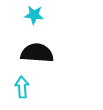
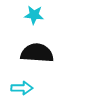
cyan arrow: moved 1 px down; rotated 95 degrees clockwise
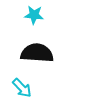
cyan arrow: rotated 45 degrees clockwise
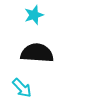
cyan star: rotated 24 degrees counterclockwise
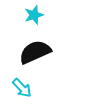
black semicircle: moved 2 px left, 1 px up; rotated 28 degrees counterclockwise
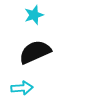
cyan arrow: rotated 50 degrees counterclockwise
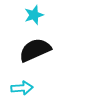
black semicircle: moved 2 px up
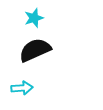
cyan star: moved 3 px down
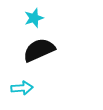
black semicircle: moved 4 px right
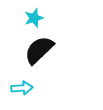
black semicircle: rotated 20 degrees counterclockwise
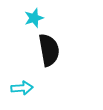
black semicircle: moved 10 px right; rotated 124 degrees clockwise
